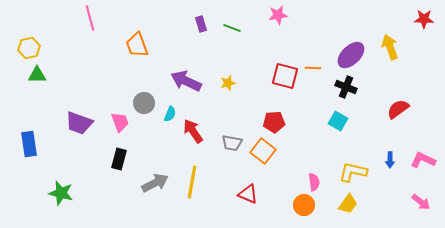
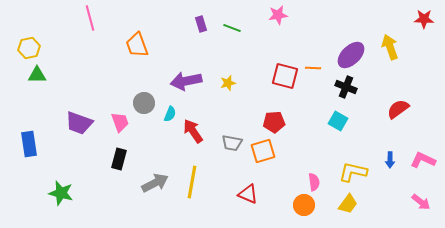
purple arrow: rotated 36 degrees counterclockwise
orange square: rotated 35 degrees clockwise
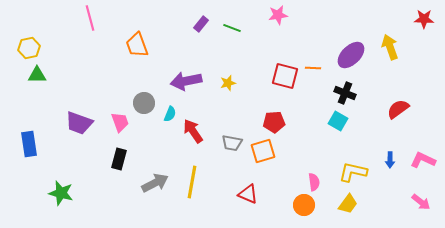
purple rectangle: rotated 56 degrees clockwise
black cross: moved 1 px left, 6 px down
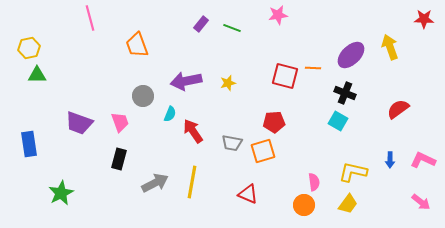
gray circle: moved 1 px left, 7 px up
green star: rotated 30 degrees clockwise
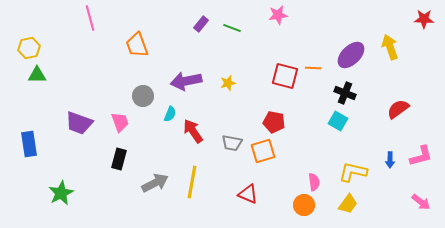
red pentagon: rotated 15 degrees clockwise
pink L-shape: moved 2 px left, 4 px up; rotated 140 degrees clockwise
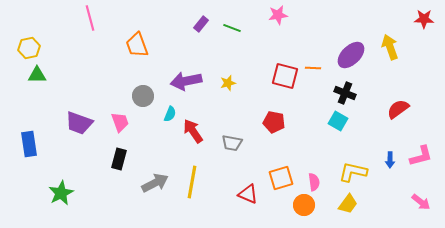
orange square: moved 18 px right, 27 px down
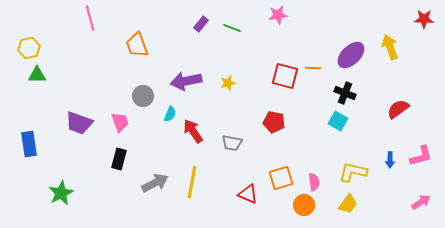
pink arrow: rotated 72 degrees counterclockwise
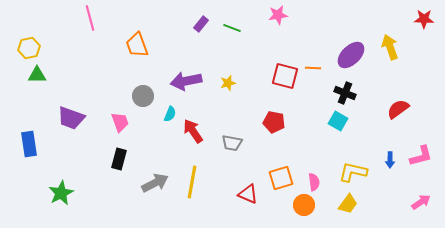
purple trapezoid: moved 8 px left, 5 px up
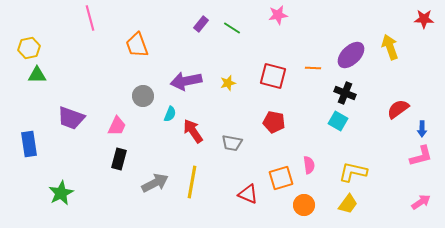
green line: rotated 12 degrees clockwise
red square: moved 12 px left
pink trapezoid: moved 3 px left, 4 px down; rotated 45 degrees clockwise
blue arrow: moved 32 px right, 31 px up
pink semicircle: moved 5 px left, 17 px up
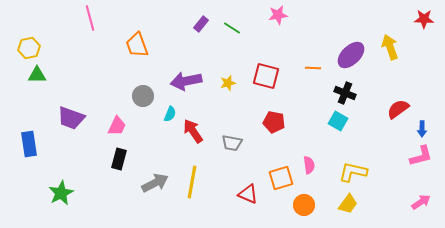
red square: moved 7 px left
